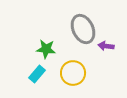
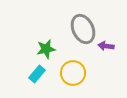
green star: rotated 18 degrees counterclockwise
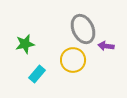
green star: moved 21 px left, 5 px up
yellow circle: moved 13 px up
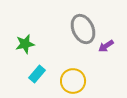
purple arrow: rotated 42 degrees counterclockwise
yellow circle: moved 21 px down
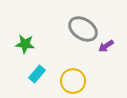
gray ellipse: rotated 32 degrees counterclockwise
green star: rotated 18 degrees clockwise
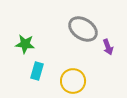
purple arrow: moved 2 px right, 1 px down; rotated 77 degrees counterclockwise
cyan rectangle: moved 3 px up; rotated 24 degrees counterclockwise
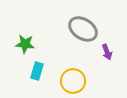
purple arrow: moved 1 px left, 5 px down
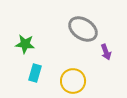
purple arrow: moved 1 px left
cyan rectangle: moved 2 px left, 2 px down
